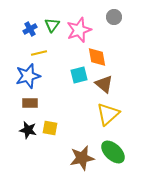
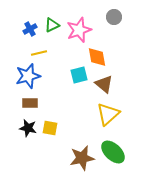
green triangle: rotated 28 degrees clockwise
black star: moved 2 px up
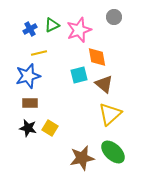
yellow triangle: moved 2 px right
yellow square: rotated 21 degrees clockwise
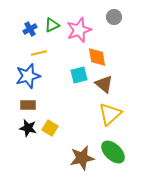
brown rectangle: moved 2 px left, 2 px down
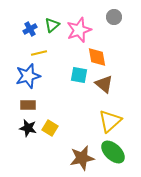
green triangle: rotated 14 degrees counterclockwise
cyan square: rotated 24 degrees clockwise
yellow triangle: moved 7 px down
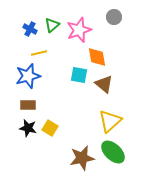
blue cross: rotated 32 degrees counterclockwise
